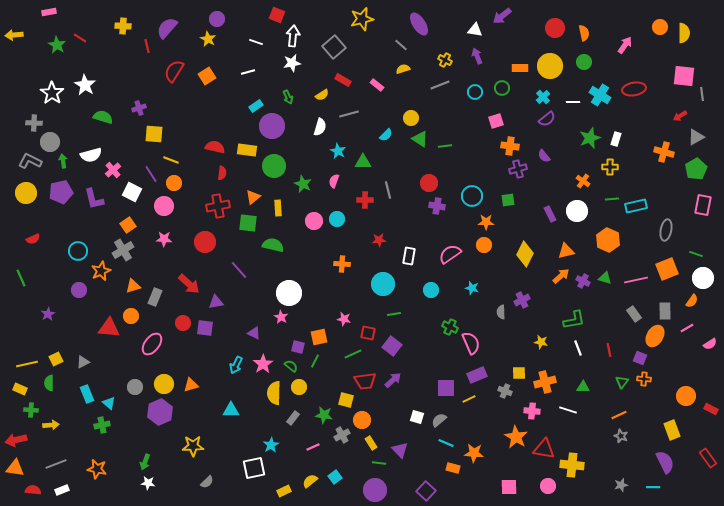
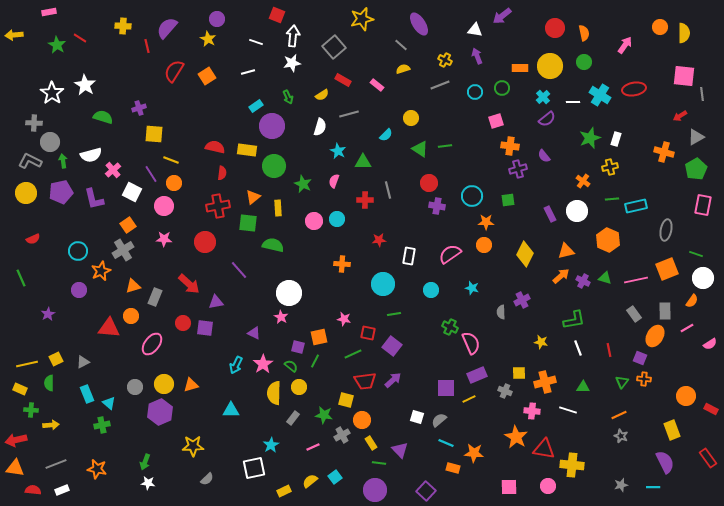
green triangle at (420, 139): moved 10 px down
yellow cross at (610, 167): rotated 14 degrees counterclockwise
gray semicircle at (207, 482): moved 3 px up
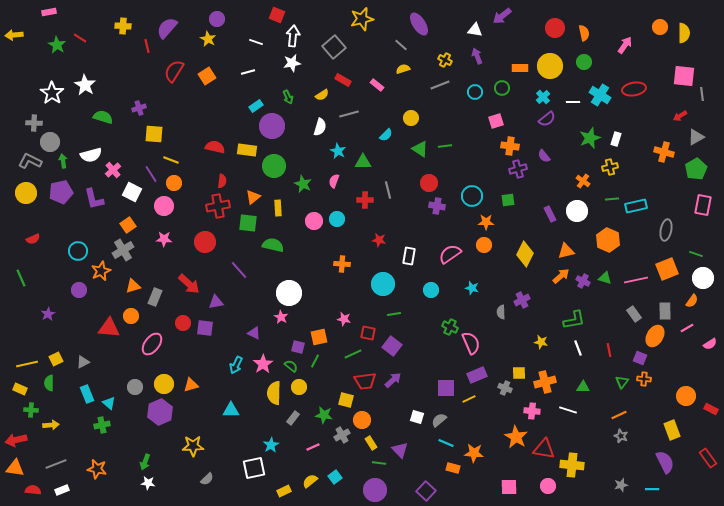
red semicircle at (222, 173): moved 8 px down
red star at (379, 240): rotated 16 degrees clockwise
gray cross at (505, 391): moved 3 px up
cyan line at (653, 487): moved 1 px left, 2 px down
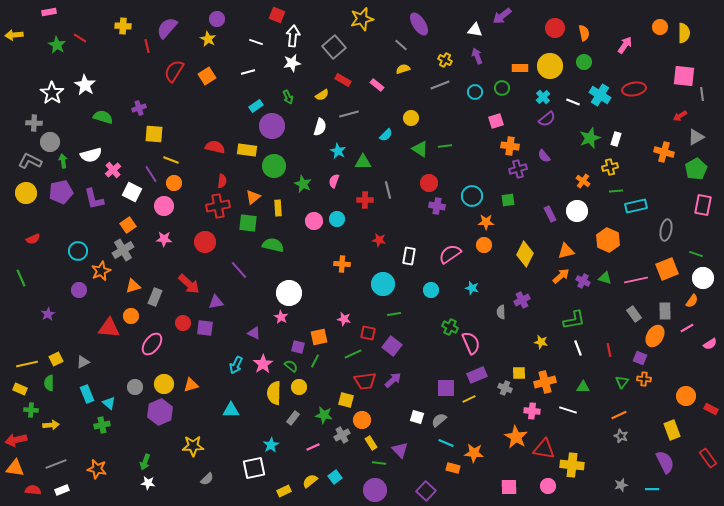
white line at (573, 102): rotated 24 degrees clockwise
green line at (612, 199): moved 4 px right, 8 px up
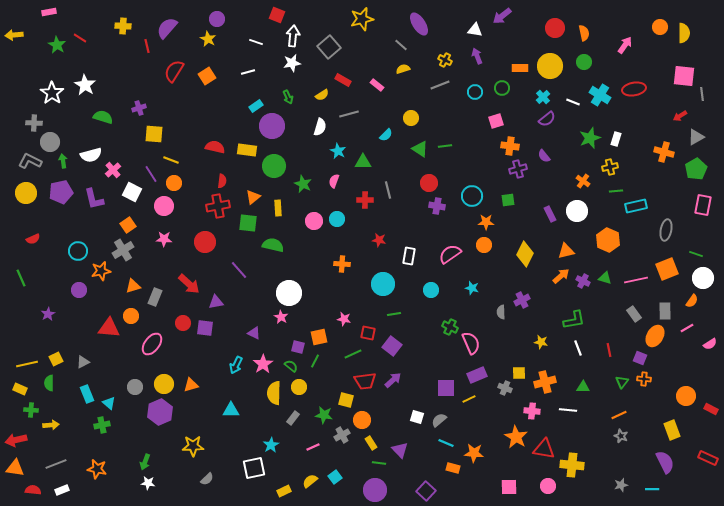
gray square at (334, 47): moved 5 px left
orange star at (101, 271): rotated 12 degrees clockwise
white line at (568, 410): rotated 12 degrees counterclockwise
red rectangle at (708, 458): rotated 30 degrees counterclockwise
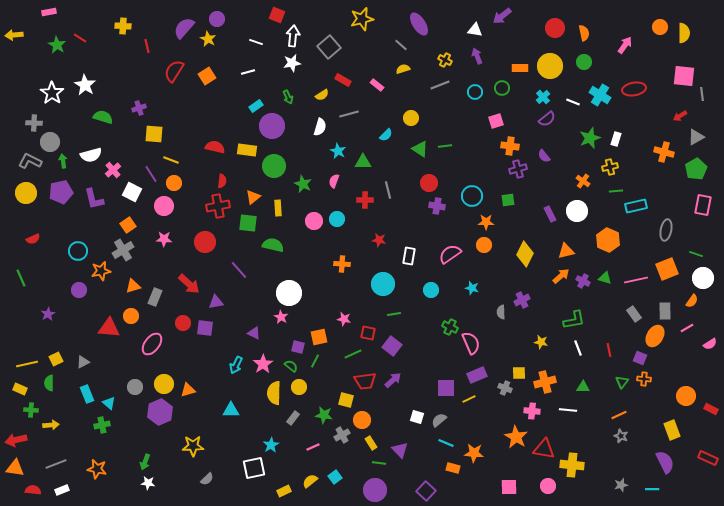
purple semicircle at (167, 28): moved 17 px right
orange triangle at (191, 385): moved 3 px left, 5 px down
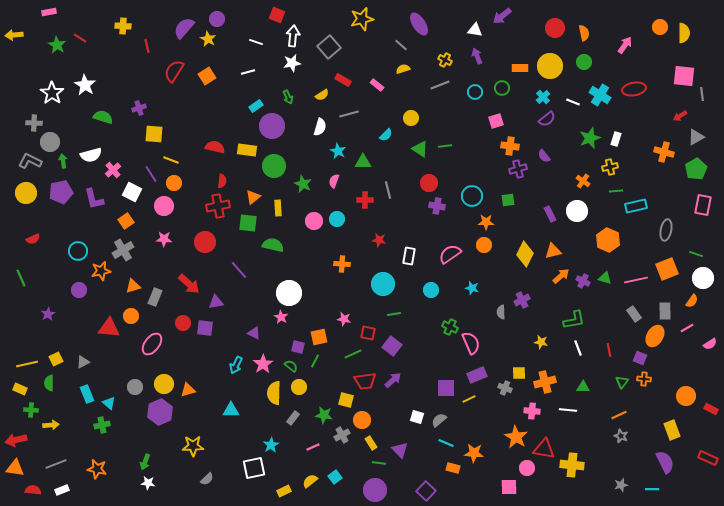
orange square at (128, 225): moved 2 px left, 4 px up
orange triangle at (566, 251): moved 13 px left
pink circle at (548, 486): moved 21 px left, 18 px up
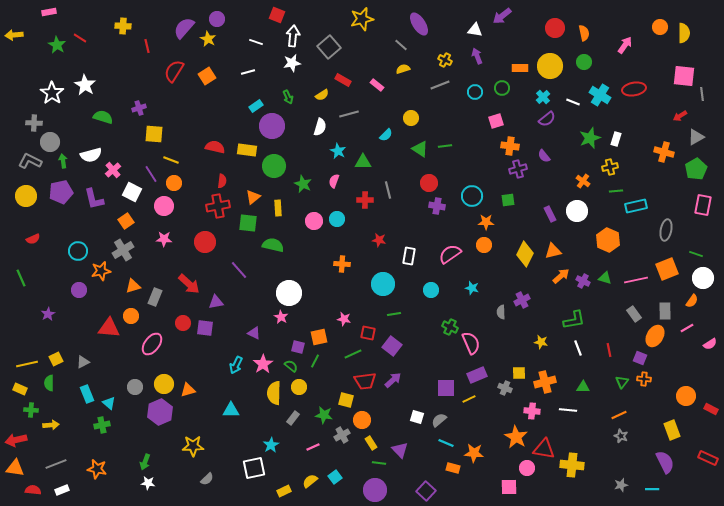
yellow circle at (26, 193): moved 3 px down
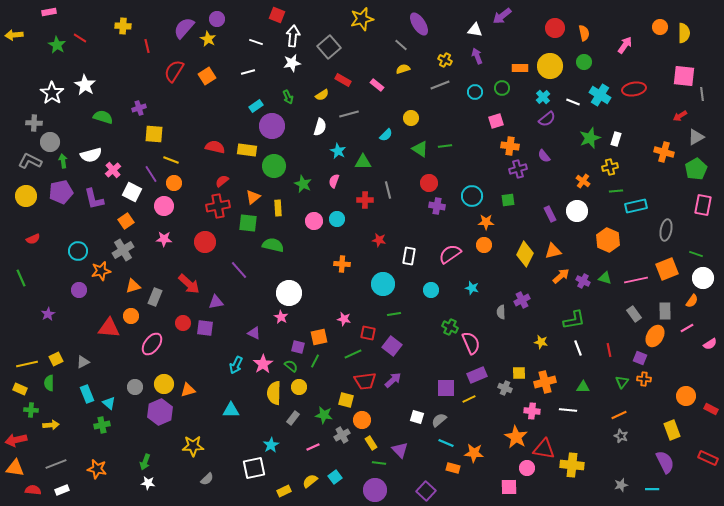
red semicircle at (222, 181): rotated 136 degrees counterclockwise
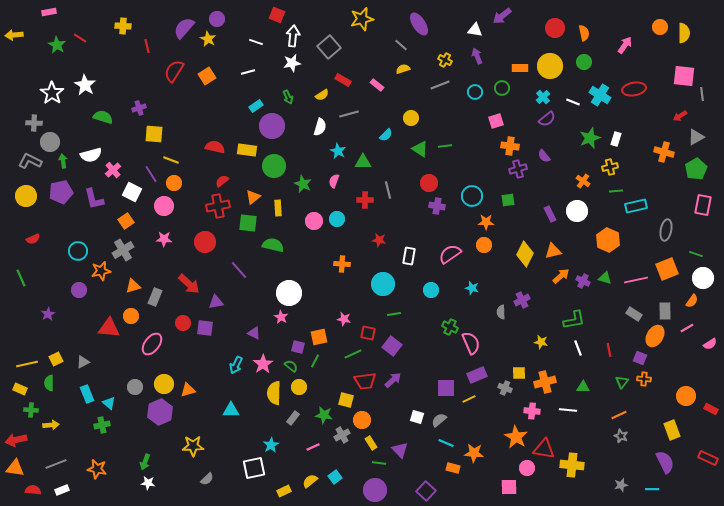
gray rectangle at (634, 314): rotated 21 degrees counterclockwise
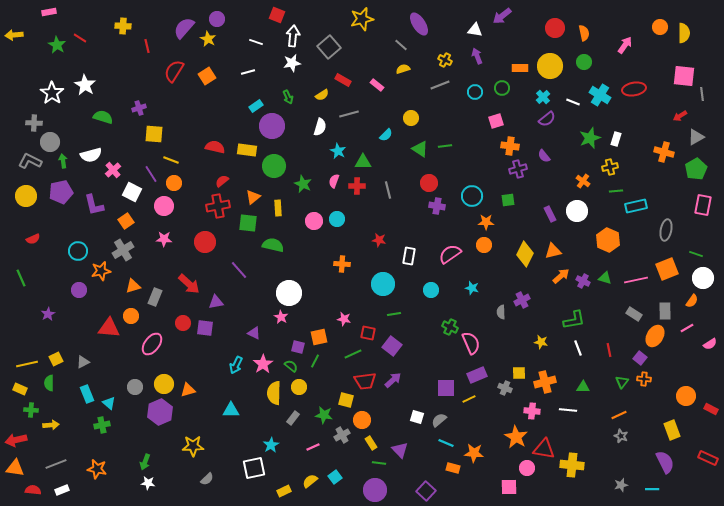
purple L-shape at (94, 199): moved 6 px down
red cross at (365, 200): moved 8 px left, 14 px up
purple square at (640, 358): rotated 16 degrees clockwise
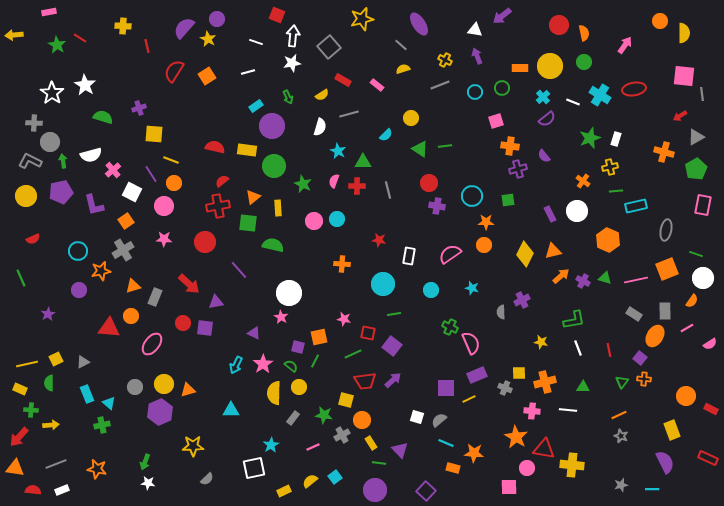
orange circle at (660, 27): moved 6 px up
red circle at (555, 28): moved 4 px right, 3 px up
red arrow at (16, 440): moved 3 px right, 3 px up; rotated 35 degrees counterclockwise
